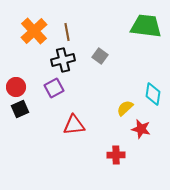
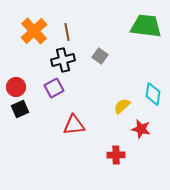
yellow semicircle: moved 3 px left, 2 px up
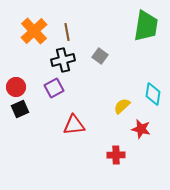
green trapezoid: rotated 92 degrees clockwise
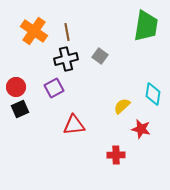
orange cross: rotated 12 degrees counterclockwise
black cross: moved 3 px right, 1 px up
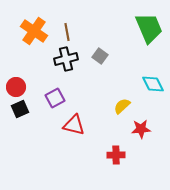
green trapezoid: moved 3 px right, 2 px down; rotated 32 degrees counterclockwise
purple square: moved 1 px right, 10 px down
cyan diamond: moved 10 px up; rotated 35 degrees counterclockwise
red triangle: rotated 20 degrees clockwise
red star: rotated 18 degrees counterclockwise
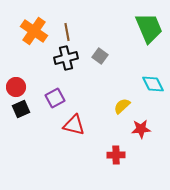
black cross: moved 1 px up
black square: moved 1 px right
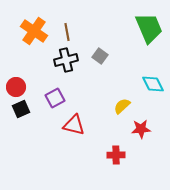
black cross: moved 2 px down
